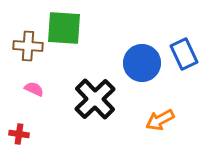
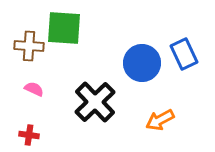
brown cross: moved 1 px right
black cross: moved 3 px down
red cross: moved 10 px right, 1 px down
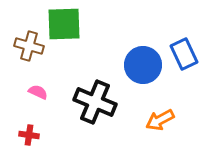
green square: moved 4 px up; rotated 6 degrees counterclockwise
brown cross: rotated 12 degrees clockwise
blue circle: moved 1 px right, 2 px down
pink semicircle: moved 4 px right, 3 px down
black cross: rotated 24 degrees counterclockwise
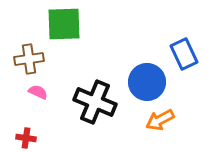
brown cross: moved 13 px down; rotated 24 degrees counterclockwise
blue circle: moved 4 px right, 17 px down
red cross: moved 3 px left, 3 px down
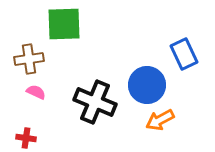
blue circle: moved 3 px down
pink semicircle: moved 2 px left
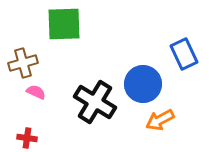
brown cross: moved 6 px left, 4 px down; rotated 8 degrees counterclockwise
blue circle: moved 4 px left, 1 px up
black cross: rotated 9 degrees clockwise
red cross: moved 1 px right
